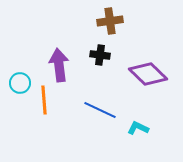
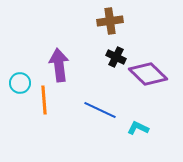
black cross: moved 16 px right, 2 px down; rotated 18 degrees clockwise
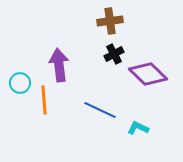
black cross: moved 2 px left, 3 px up; rotated 36 degrees clockwise
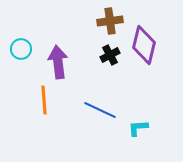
black cross: moved 4 px left, 1 px down
purple arrow: moved 1 px left, 3 px up
purple diamond: moved 4 px left, 29 px up; rotated 60 degrees clockwise
cyan circle: moved 1 px right, 34 px up
cyan L-shape: rotated 30 degrees counterclockwise
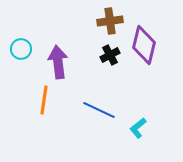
orange line: rotated 12 degrees clockwise
blue line: moved 1 px left
cyan L-shape: rotated 35 degrees counterclockwise
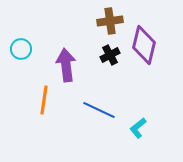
purple arrow: moved 8 px right, 3 px down
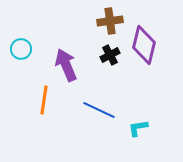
purple arrow: rotated 16 degrees counterclockwise
cyan L-shape: rotated 30 degrees clockwise
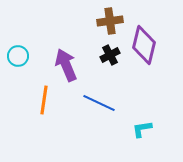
cyan circle: moved 3 px left, 7 px down
blue line: moved 7 px up
cyan L-shape: moved 4 px right, 1 px down
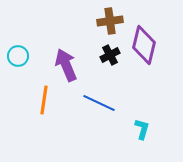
cyan L-shape: rotated 115 degrees clockwise
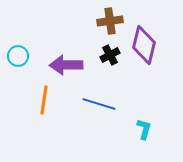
purple arrow: rotated 68 degrees counterclockwise
blue line: moved 1 px down; rotated 8 degrees counterclockwise
cyan L-shape: moved 2 px right
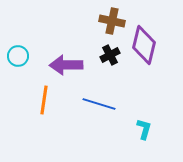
brown cross: moved 2 px right; rotated 20 degrees clockwise
